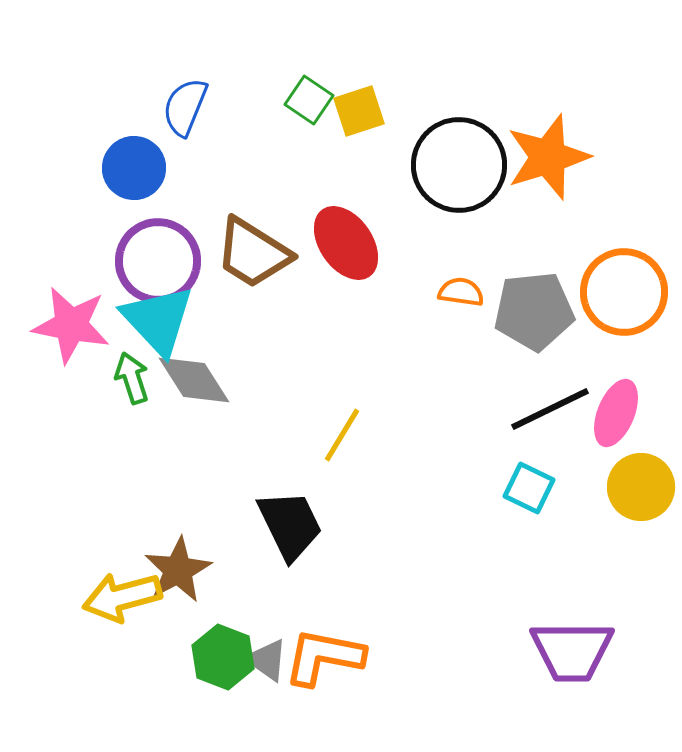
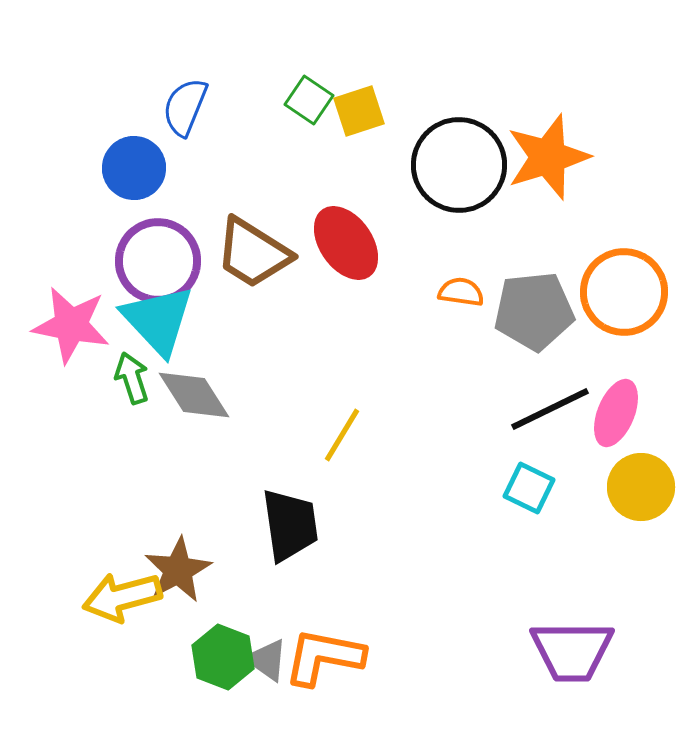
gray diamond: moved 15 px down
black trapezoid: rotated 18 degrees clockwise
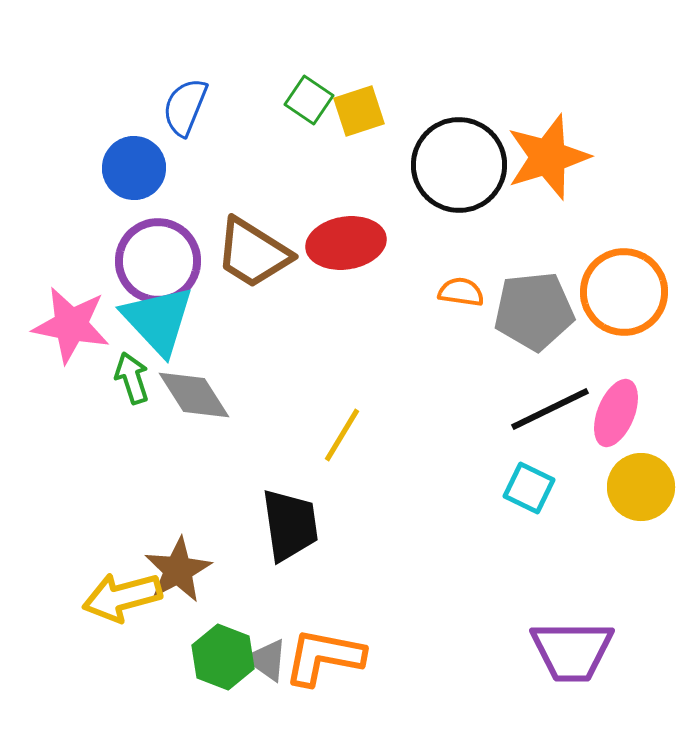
red ellipse: rotated 64 degrees counterclockwise
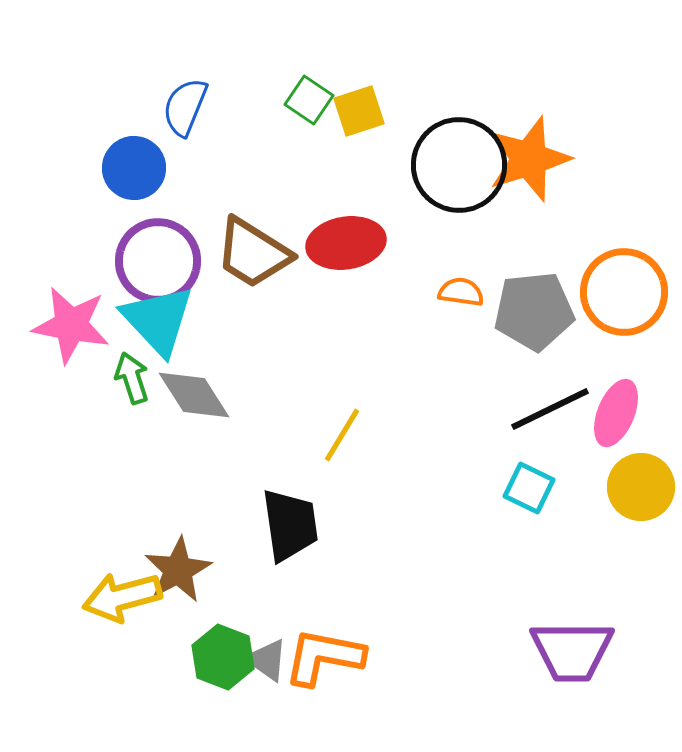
orange star: moved 19 px left, 2 px down
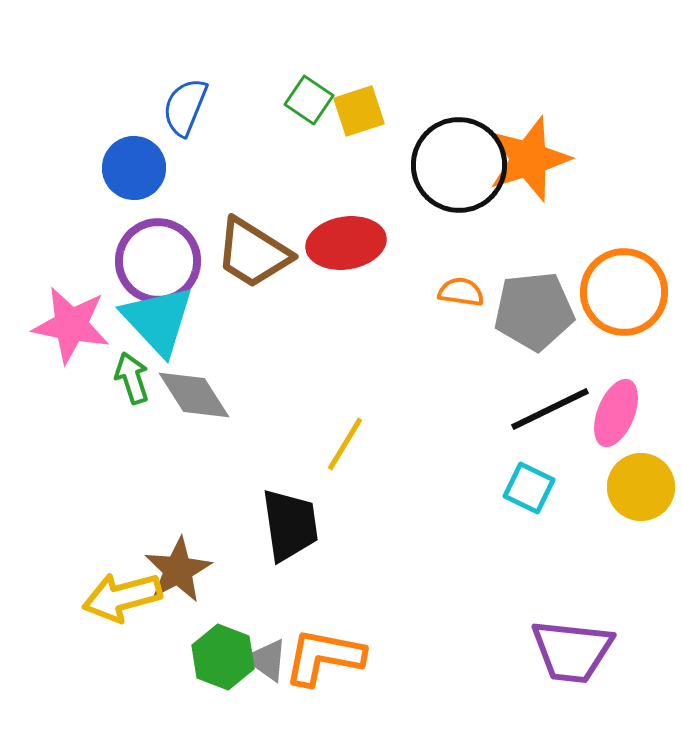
yellow line: moved 3 px right, 9 px down
purple trapezoid: rotated 6 degrees clockwise
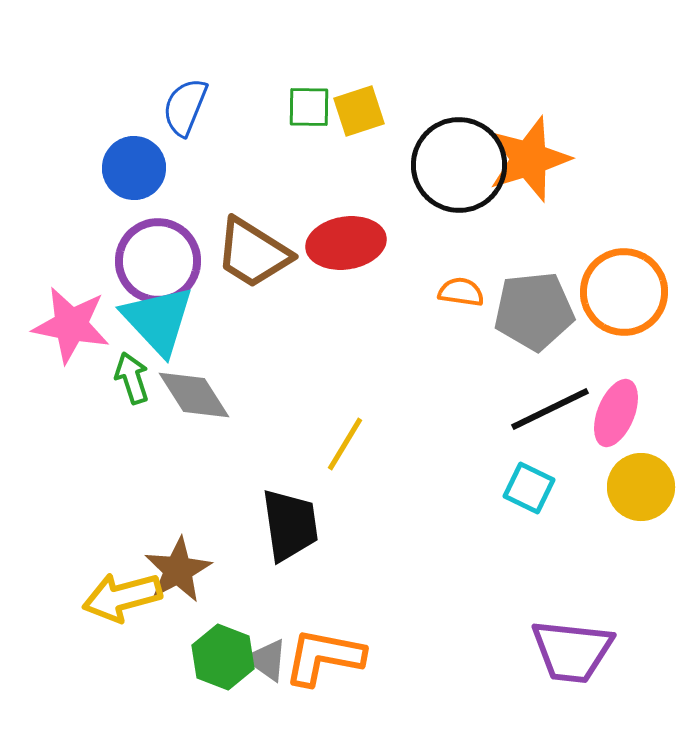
green square: moved 7 px down; rotated 33 degrees counterclockwise
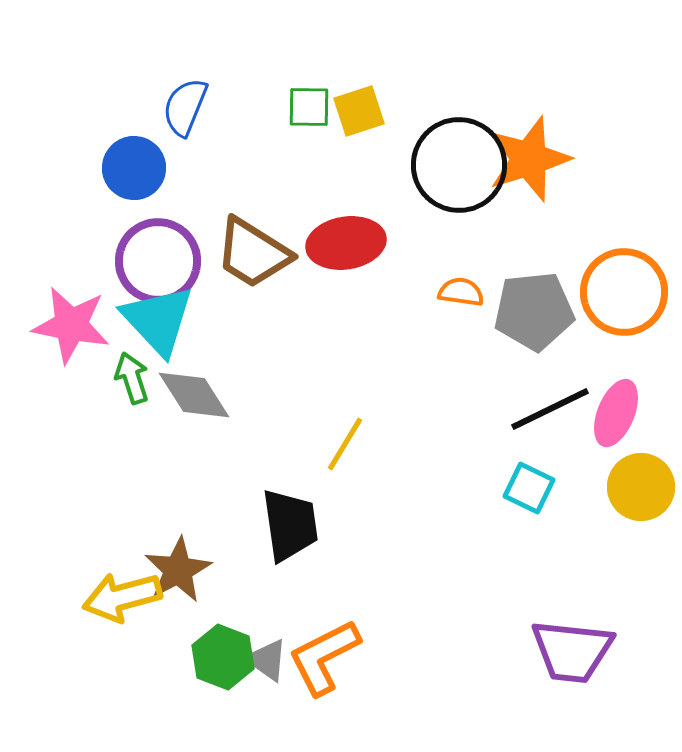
orange L-shape: rotated 38 degrees counterclockwise
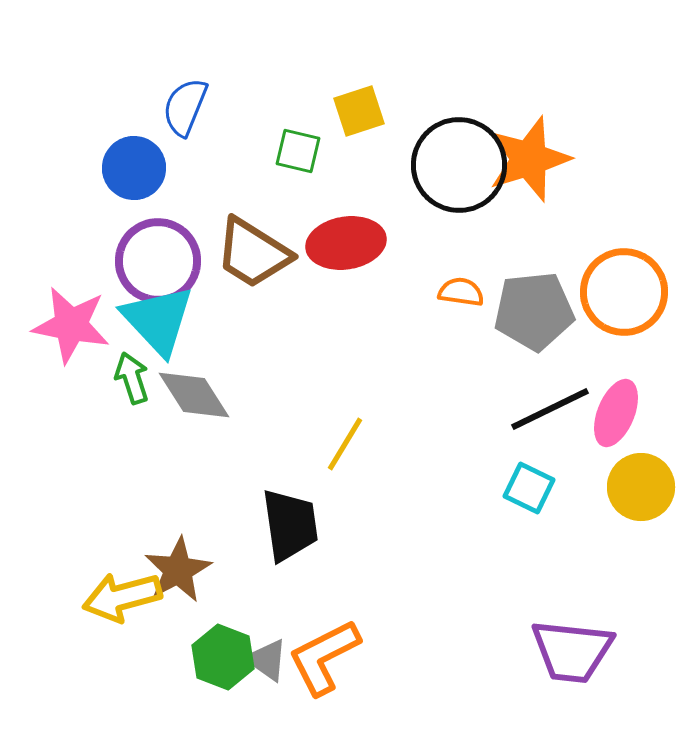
green square: moved 11 px left, 44 px down; rotated 12 degrees clockwise
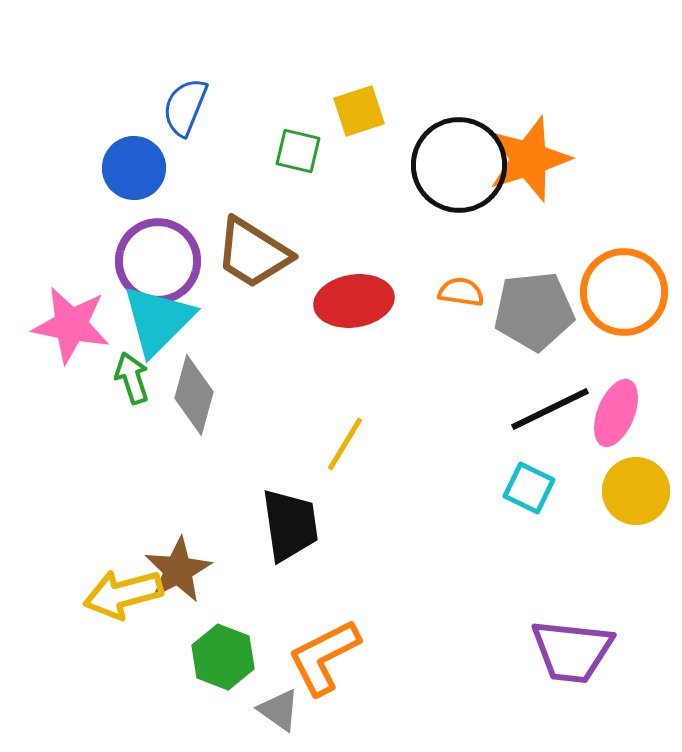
red ellipse: moved 8 px right, 58 px down
cyan triangle: rotated 28 degrees clockwise
gray diamond: rotated 48 degrees clockwise
yellow circle: moved 5 px left, 4 px down
yellow arrow: moved 1 px right, 3 px up
gray triangle: moved 12 px right, 50 px down
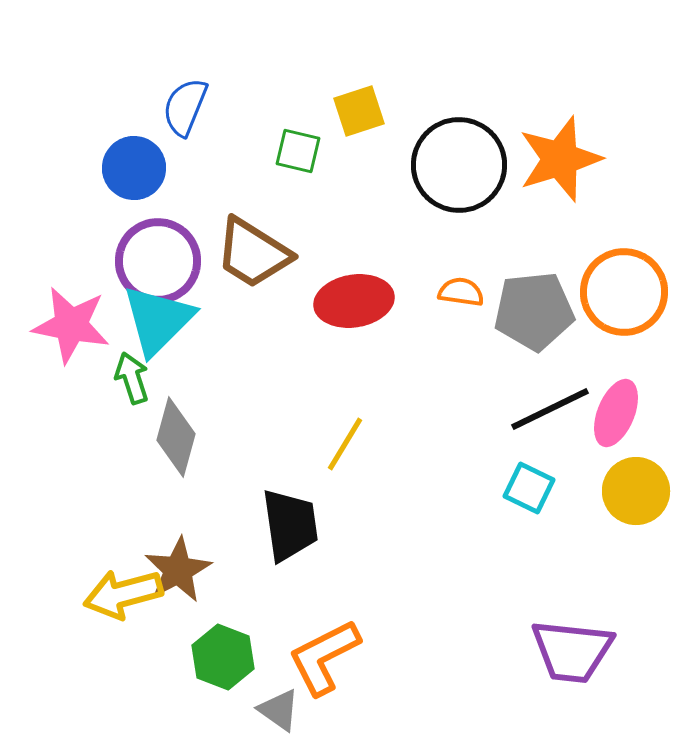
orange star: moved 31 px right
gray diamond: moved 18 px left, 42 px down
